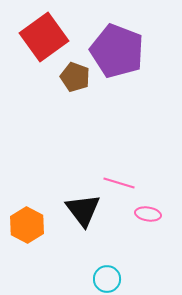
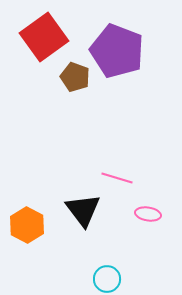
pink line: moved 2 px left, 5 px up
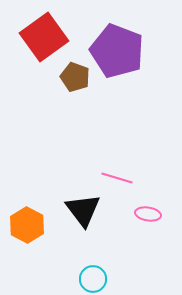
cyan circle: moved 14 px left
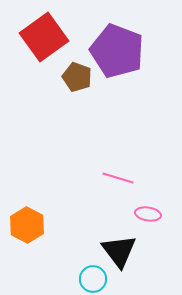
brown pentagon: moved 2 px right
pink line: moved 1 px right
black triangle: moved 36 px right, 41 px down
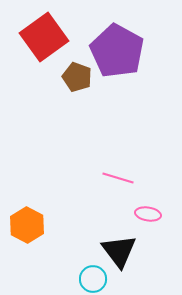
purple pentagon: rotated 8 degrees clockwise
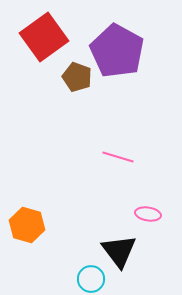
pink line: moved 21 px up
orange hexagon: rotated 12 degrees counterclockwise
cyan circle: moved 2 px left
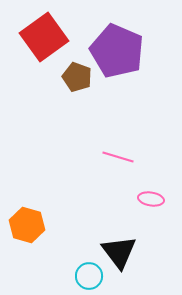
purple pentagon: rotated 6 degrees counterclockwise
pink ellipse: moved 3 px right, 15 px up
black triangle: moved 1 px down
cyan circle: moved 2 px left, 3 px up
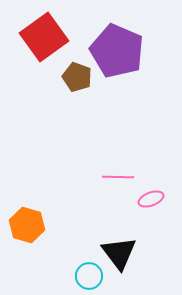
pink line: moved 20 px down; rotated 16 degrees counterclockwise
pink ellipse: rotated 30 degrees counterclockwise
black triangle: moved 1 px down
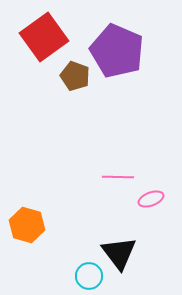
brown pentagon: moved 2 px left, 1 px up
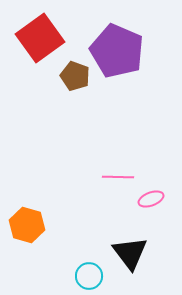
red square: moved 4 px left, 1 px down
black triangle: moved 11 px right
